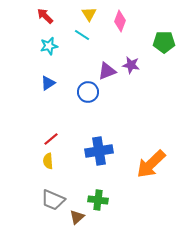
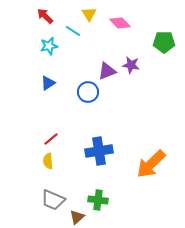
pink diamond: moved 2 px down; rotated 65 degrees counterclockwise
cyan line: moved 9 px left, 4 px up
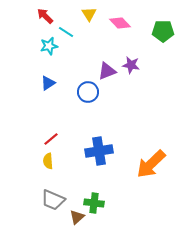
cyan line: moved 7 px left, 1 px down
green pentagon: moved 1 px left, 11 px up
green cross: moved 4 px left, 3 px down
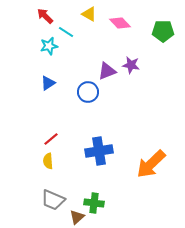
yellow triangle: rotated 28 degrees counterclockwise
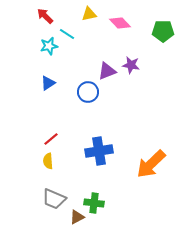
yellow triangle: rotated 42 degrees counterclockwise
cyan line: moved 1 px right, 2 px down
gray trapezoid: moved 1 px right, 1 px up
brown triangle: rotated 14 degrees clockwise
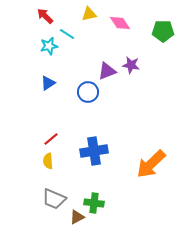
pink diamond: rotated 10 degrees clockwise
blue cross: moved 5 px left
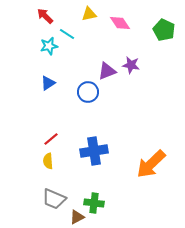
green pentagon: moved 1 px right, 1 px up; rotated 25 degrees clockwise
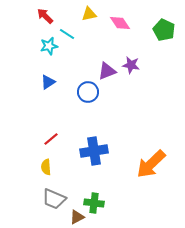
blue triangle: moved 1 px up
yellow semicircle: moved 2 px left, 6 px down
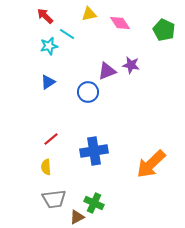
gray trapezoid: rotated 30 degrees counterclockwise
green cross: rotated 18 degrees clockwise
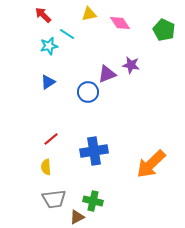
red arrow: moved 2 px left, 1 px up
purple triangle: moved 3 px down
green cross: moved 1 px left, 2 px up; rotated 12 degrees counterclockwise
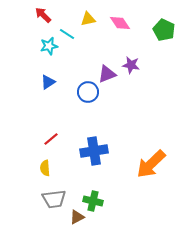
yellow triangle: moved 1 px left, 5 px down
yellow semicircle: moved 1 px left, 1 px down
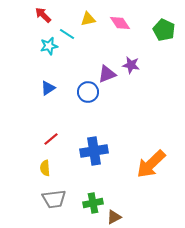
blue triangle: moved 6 px down
green cross: moved 2 px down; rotated 24 degrees counterclockwise
brown triangle: moved 37 px right
